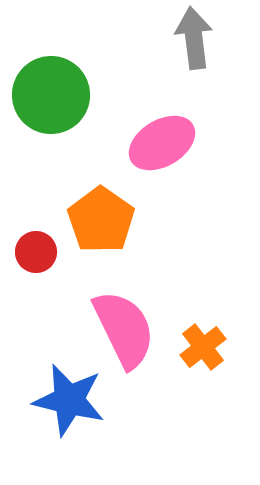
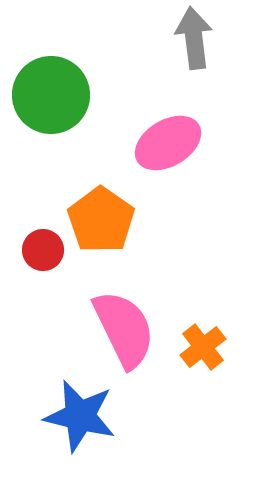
pink ellipse: moved 6 px right
red circle: moved 7 px right, 2 px up
blue star: moved 11 px right, 16 px down
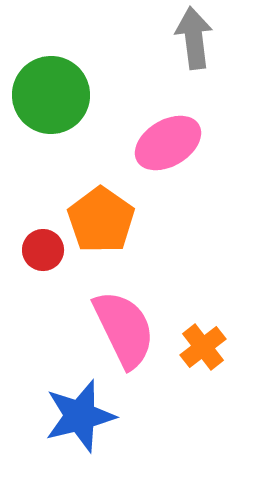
blue star: rotated 28 degrees counterclockwise
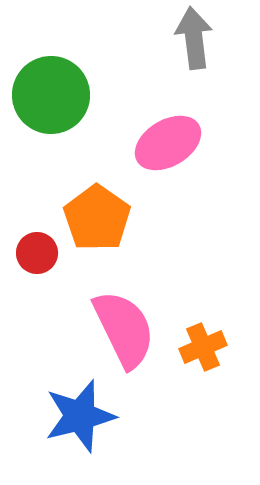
orange pentagon: moved 4 px left, 2 px up
red circle: moved 6 px left, 3 px down
orange cross: rotated 15 degrees clockwise
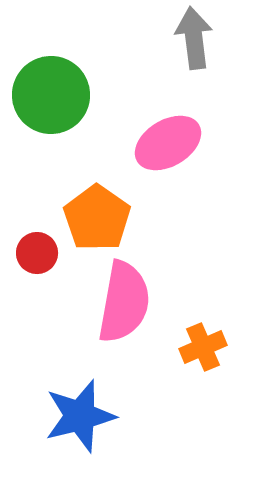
pink semicircle: moved 27 px up; rotated 36 degrees clockwise
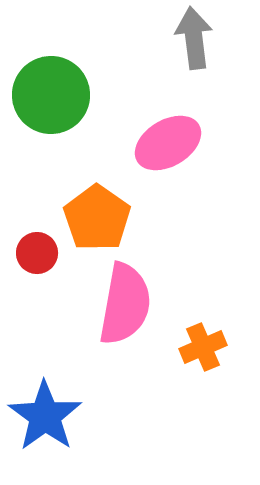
pink semicircle: moved 1 px right, 2 px down
blue star: moved 35 px left; rotated 22 degrees counterclockwise
